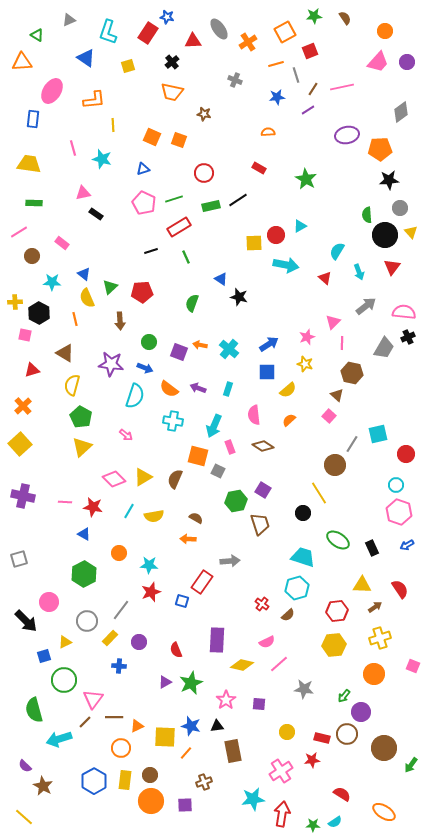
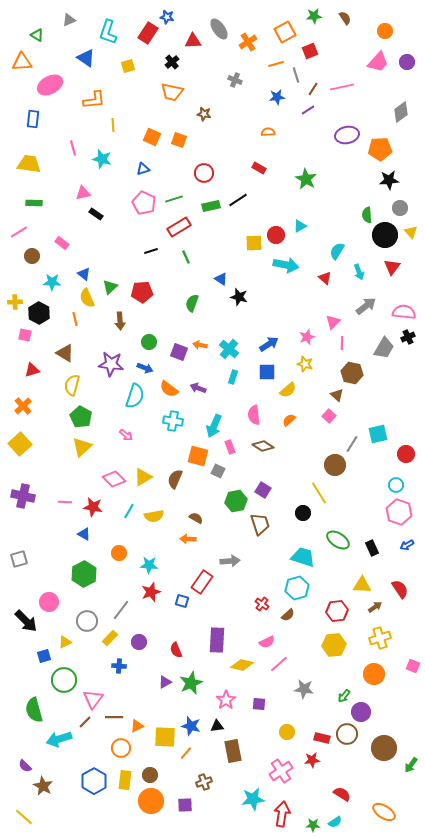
pink ellipse at (52, 91): moved 2 px left, 6 px up; rotated 30 degrees clockwise
cyan rectangle at (228, 389): moved 5 px right, 12 px up
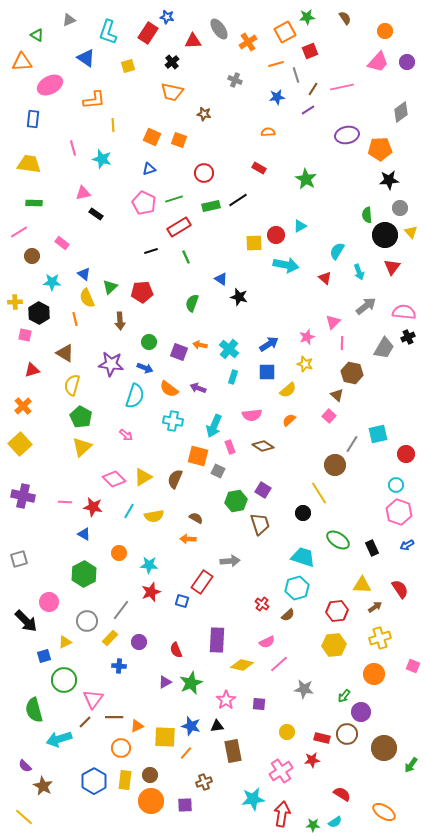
green star at (314, 16): moved 7 px left, 1 px down
blue triangle at (143, 169): moved 6 px right
pink semicircle at (254, 415): moved 2 px left; rotated 90 degrees counterclockwise
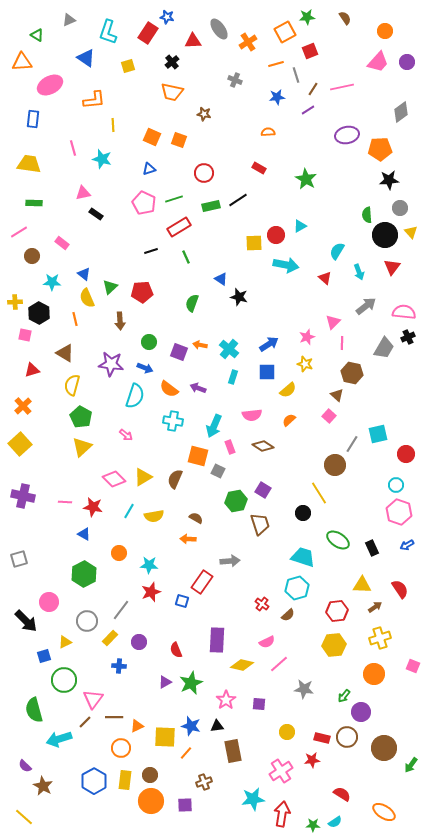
brown circle at (347, 734): moved 3 px down
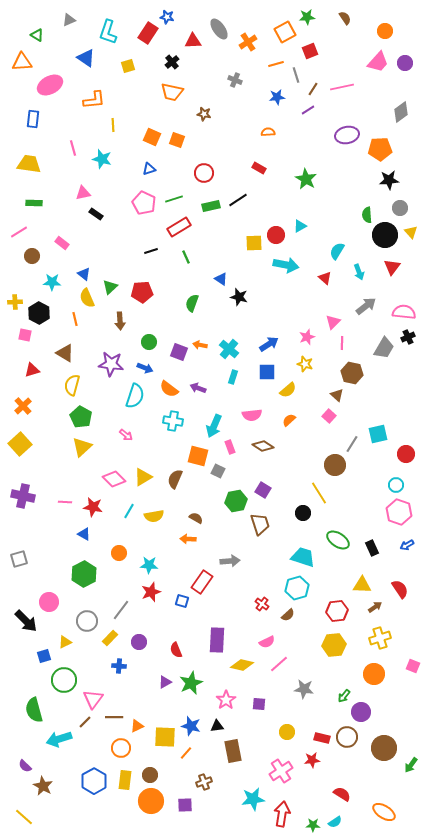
purple circle at (407, 62): moved 2 px left, 1 px down
orange square at (179, 140): moved 2 px left
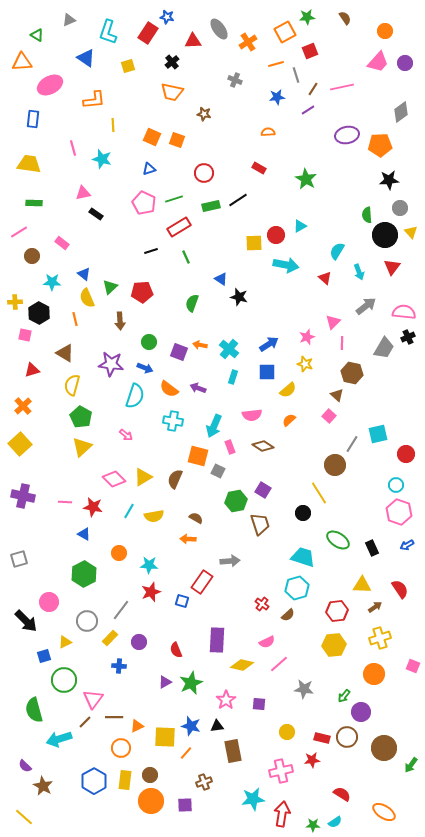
orange pentagon at (380, 149): moved 4 px up
pink cross at (281, 771): rotated 20 degrees clockwise
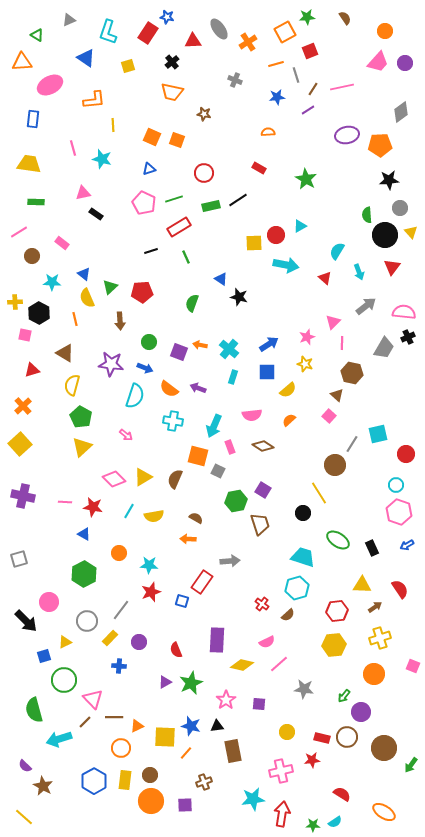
green rectangle at (34, 203): moved 2 px right, 1 px up
pink triangle at (93, 699): rotated 20 degrees counterclockwise
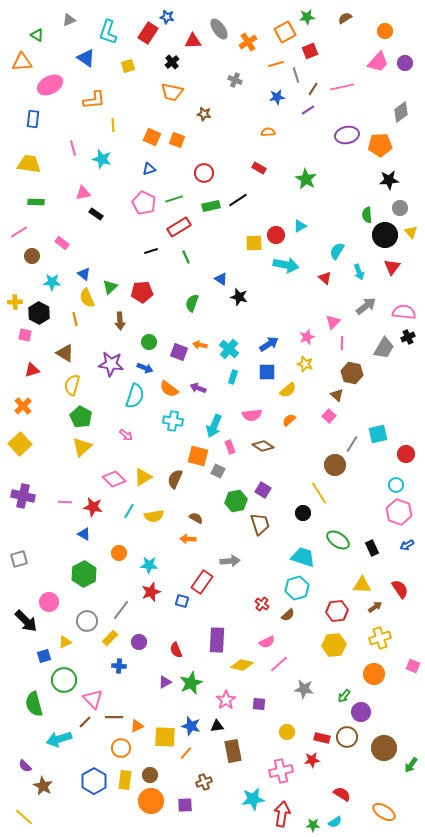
brown semicircle at (345, 18): rotated 88 degrees counterclockwise
green semicircle at (34, 710): moved 6 px up
